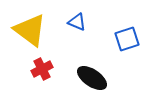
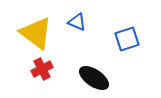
yellow triangle: moved 6 px right, 3 px down
black ellipse: moved 2 px right
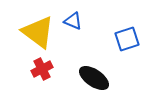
blue triangle: moved 4 px left, 1 px up
yellow triangle: moved 2 px right, 1 px up
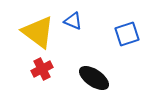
blue square: moved 5 px up
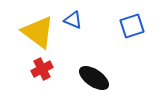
blue triangle: moved 1 px up
blue square: moved 5 px right, 8 px up
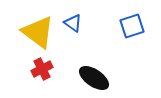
blue triangle: moved 3 px down; rotated 12 degrees clockwise
